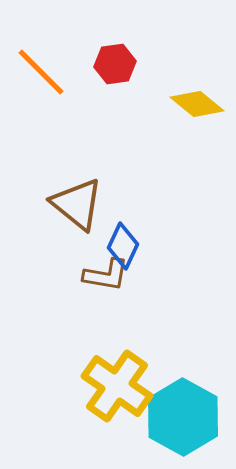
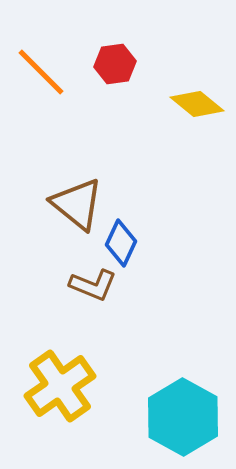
blue diamond: moved 2 px left, 3 px up
brown L-shape: moved 13 px left, 10 px down; rotated 12 degrees clockwise
yellow cross: moved 57 px left; rotated 20 degrees clockwise
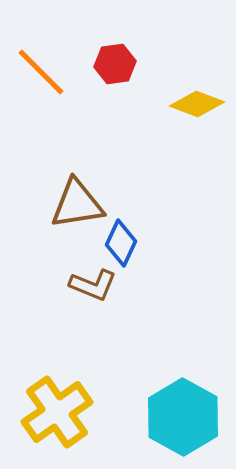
yellow diamond: rotated 18 degrees counterclockwise
brown triangle: rotated 48 degrees counterclockwise
yellow cross: moved 3 px left, 26 px down
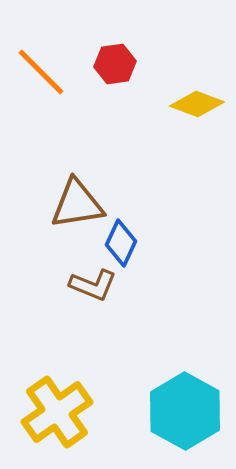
cyan hexagon: moved 2 px right, 6 px up
